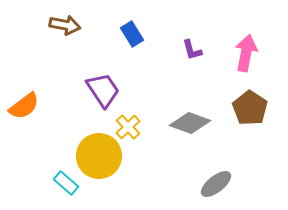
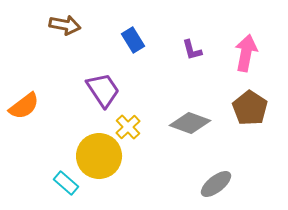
blue rectangle: moved 1 px right, 6 px down
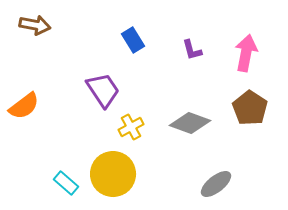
brown arrow: moved 30 px left
yellow cross: moved 3 px right; rotated 15 degrees clockwise
yellow circle: moved 14 px right, 18 px down
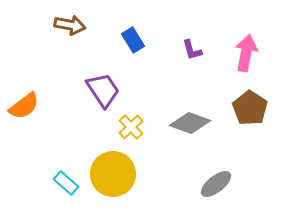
brown arrow: moved 35 px right
yellow cross: rotated 15 degrees counterclockwise
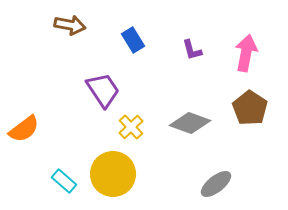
orange semicircle: moved 23 px down
cyan rectangle: moved 2 px left, 2 px up
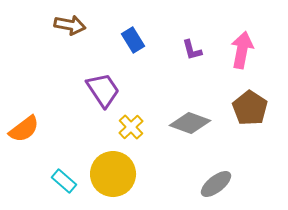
pink arrow: moved 4 px left, 3 px up
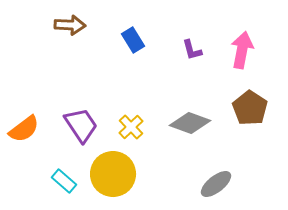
brown arrow: rotated 8 degrees counterclockwise
purple trapezoid: moved 22 px left, 35 px down
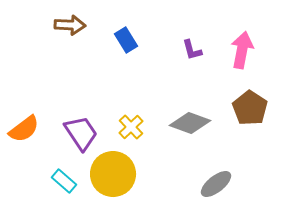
blue rectangle: moved 7 px left
purple trapezoid: moved 8 px down
